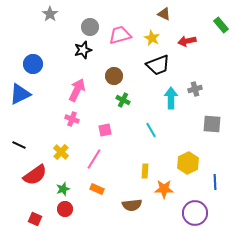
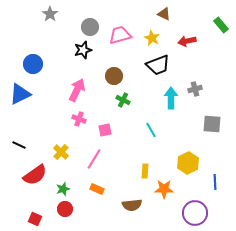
pink cross: moved 7 px right
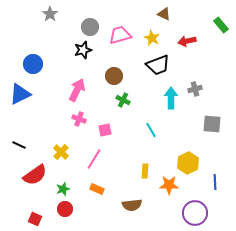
orange star: moved 5 px right, 4 px up
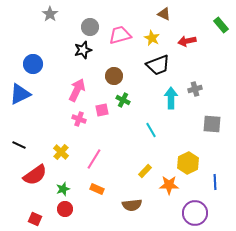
pink square: moved 3 px left, 20 px up
yellow rectangle: rotated 40 degrees clockwise
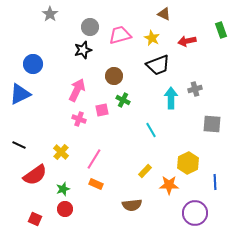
green rectangle: moved 5 px down; rotated 21 degrees clockwise
orange rectangle: moved 1 px left, 5 px up
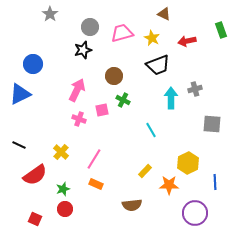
pink trapezoid: moved 2 px right, 2 px up
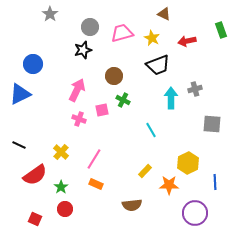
green star: moved 2 px left, 2 px up; rotated 16 degrees counterclockwise
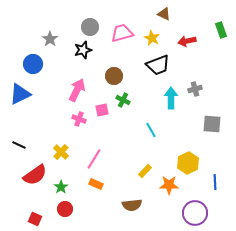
gray star: moved 25 px down
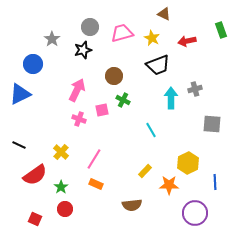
gray star: moved 2 px right
